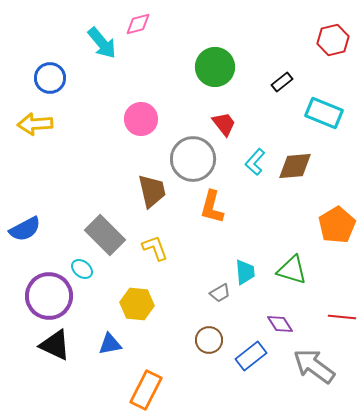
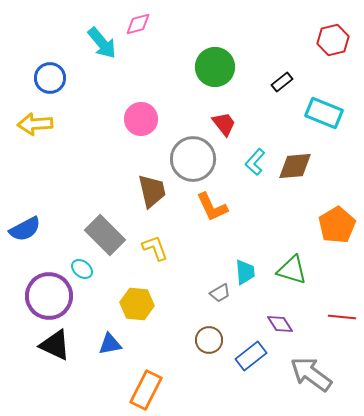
orange L-shape: rotated 40 degrees counterclockwise
gray arrow: moved 3 px left, 8 px down
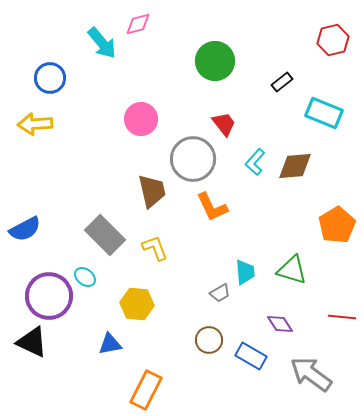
green circle: moved 6 px up
cyan ellipse: moved 3 px right, 8 px down
black triangle: moved 23 px left, 3 px up
blue rectangle: rotated 68 degrees clockwise
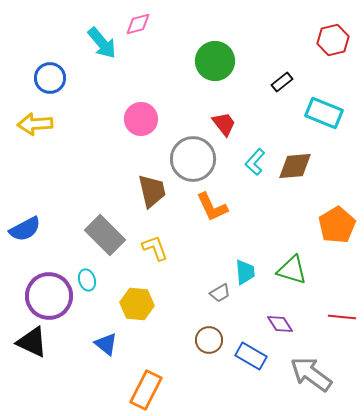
cyan ellipse: moved 2 px right, 3 px down; rotated 35 degrees clockwise
blue triangle: moved 4 px left; rotated 50 degrees clockwise
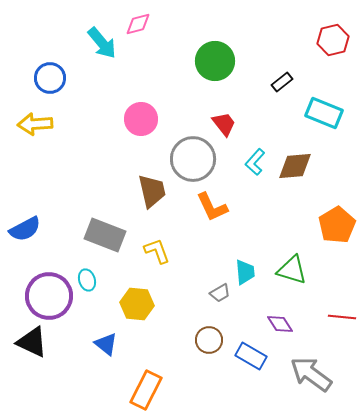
gray rectangle: rotated 24 degrees counterclockwise
yellow L-shape: moved 2 px right, 3 px down
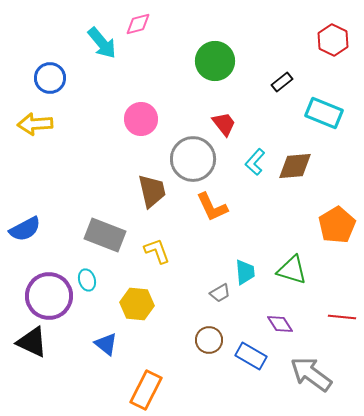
red hexagon: rotated 20 degrees counterclockwise
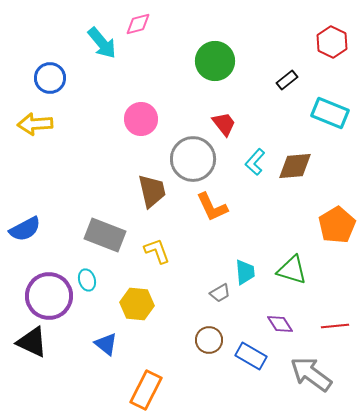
red hexagon: moved 1 px left, 2 px down
black rectangle: moved 5 px right, 2 px up
cyan rectangle: moved 6 px right
red line: moved 7 px left, 9 px down; rotated 12 degrees counterclockwise
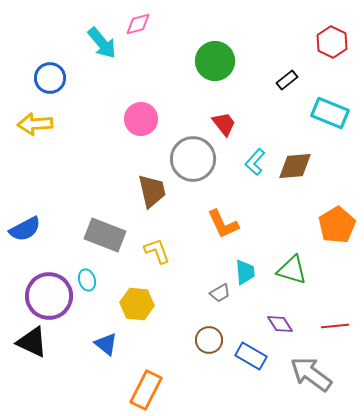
orange L-shape: moved 11 px right, 17 px down
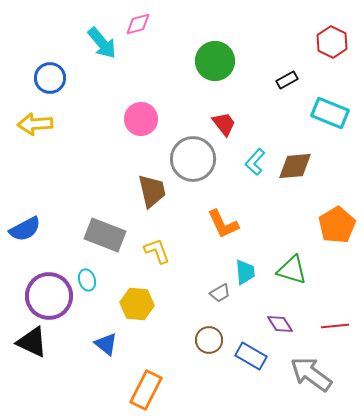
black rectangle: rotated 10 degrees clockwise
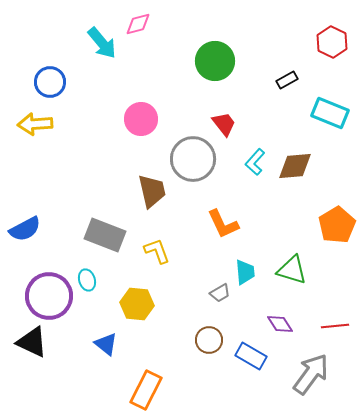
blue circle: moved 4 px down
gray arrow: rotated 90 degrees clockwise
